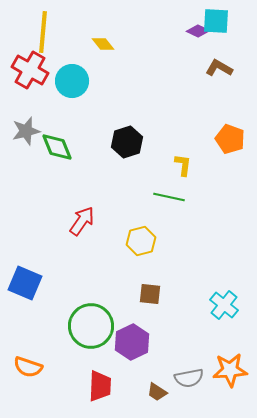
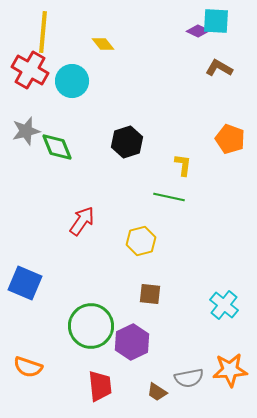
red trapezoid: rotated 8 degrees counterclockwise
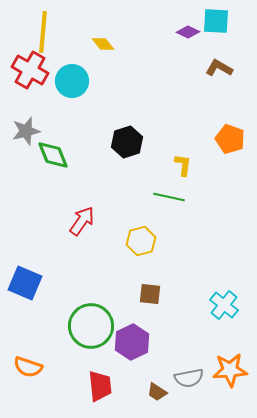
purple diamond: moved 10 px left, 1 px down
green diamond: moved 4 px left, 8 px down
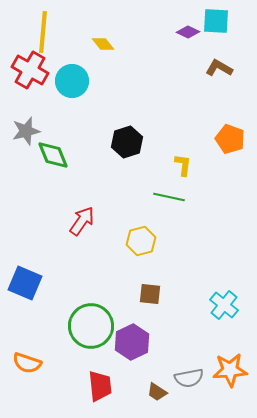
orange semicircle: moved 1 px left, 4 px up
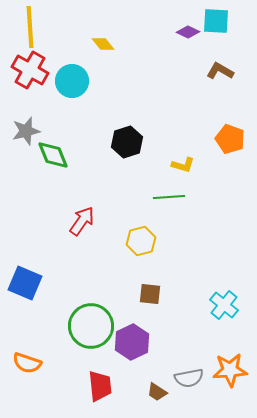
yellow line: moved 13 px left, 5 px up; rotated 9 degrees counterclockwise
brown L-shape: moved 1 px right, 3 px down
yellow L-shape: rotated 100 degrees clockwise
green line: rotated 16 degrees counterclockwise
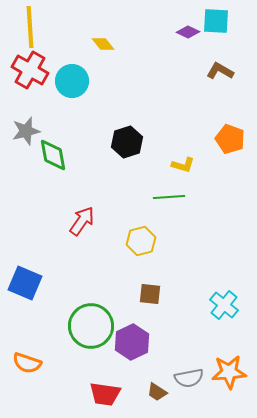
green diamond: rotated 12 degrees clockwise
orange star: moved 1 px left, 2 px down
red trapezoid: moved 5 px right, 8 px down; rotated 104 degrees clockwise
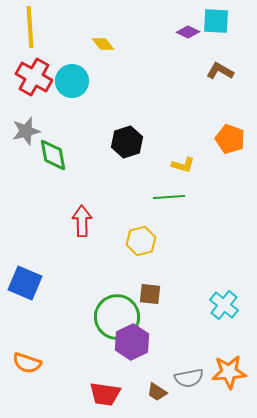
red cross: moved 4 px right, 7 px down
red arrow: rotated 36 degrees counterclockwise
green circle: moved 26 px right, 9 px up
